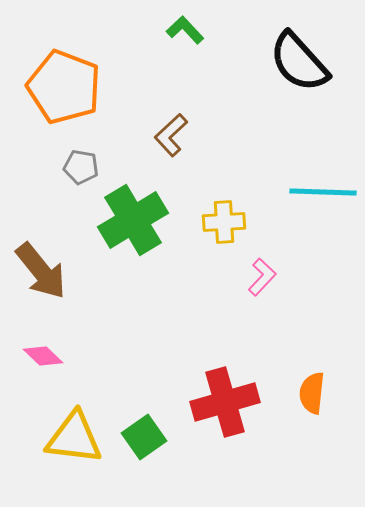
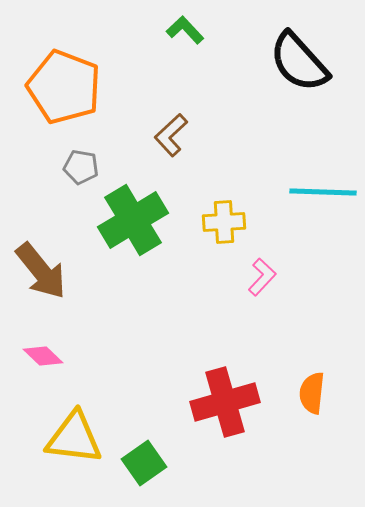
green square: moved 26 px down
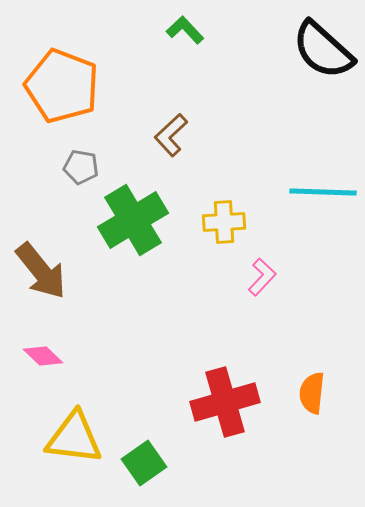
black semicircle: moved 24 px right, 12 px up; rotated 6 degrees counterclockwise
orange pentagon: moved 2 px left, 1 px up
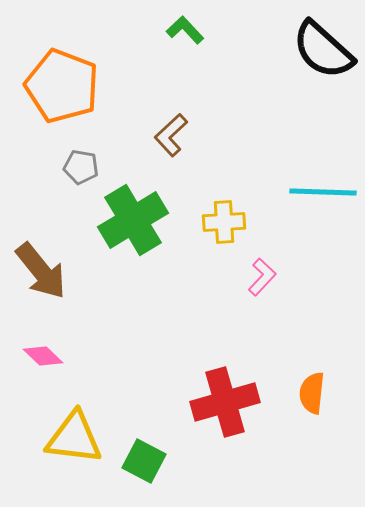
green square: moved 2 px up; rotated 27 degrees counterclockwise
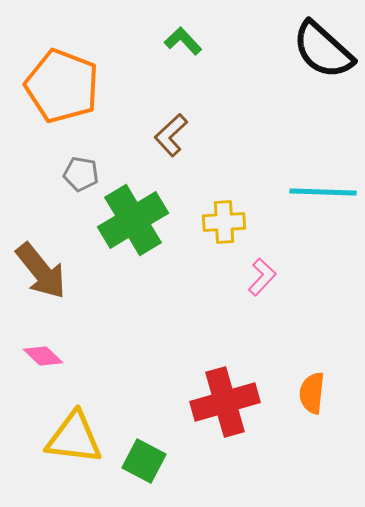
green L-shape: moved 2 px left, 11 px down
gray pentagon: moved 7 px down
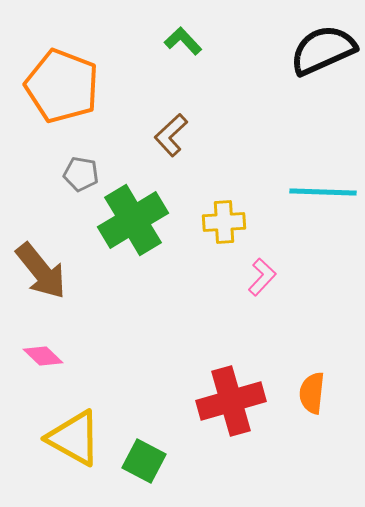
black semicircle: rotated 114 degrees clockwise
red cross: moved 6 px right, 1 px up
yellow triangle: rotated 22 degrees clockwise
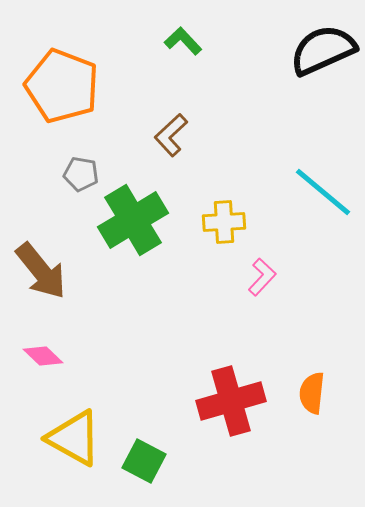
cyan line: rotated 38 degrees clockwise
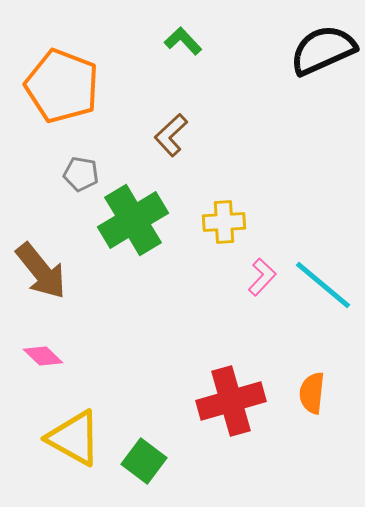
cyan line: moved 93 px down
green square: rotated 9 degrees clockwise
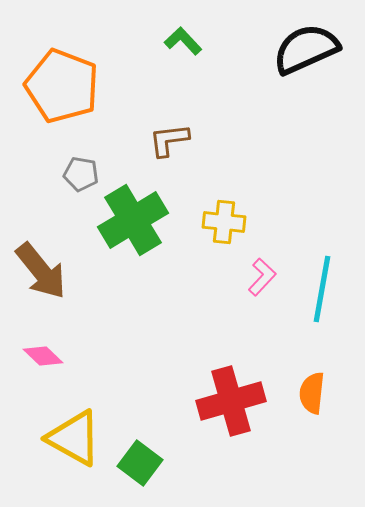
black semicircle: moved 17 px left, 1 px up
brown L-shape: moved 2 px left, 5 px down; rotated 36 degrees clockwise
yellow cross: rotated 9 degrees clockwise
cyan line: moved 1 px left, 4 px down; rotated 60 degrees clockwise
green square: moved 4 px left, 2 px down
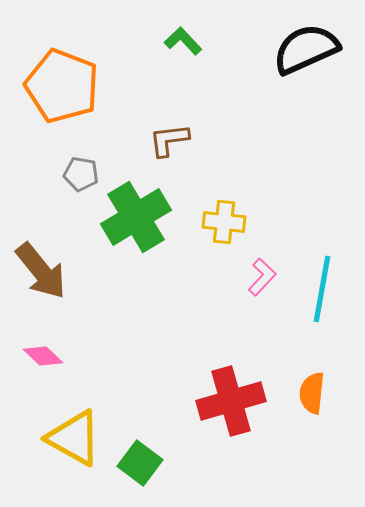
green cross: moved 3 px right, 3 px up
